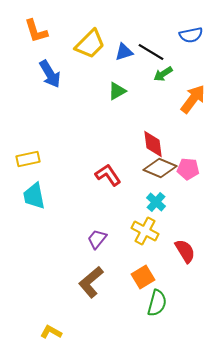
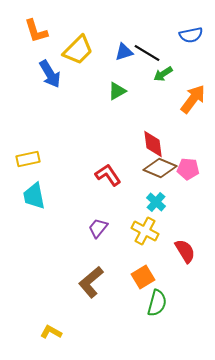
yellow trapezoid: moved 12 px left, 6 px down
black line: moved 4 px left, 1 px down
purple trapezoid: moved 1 px right, 11 px up
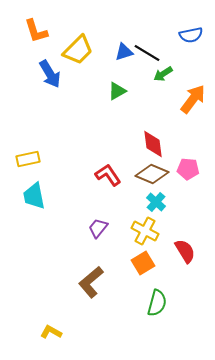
brown diamond: moved 8 px left, 6 px down
orange square: moved 14 px up
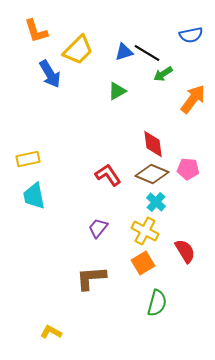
brown L-shape: moved 4 px up; rotated 36 degrees clockwise
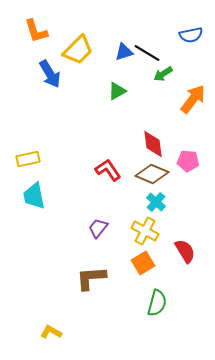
pink pentagon: moved 8 px up
red L-shape: moved 5 px up
